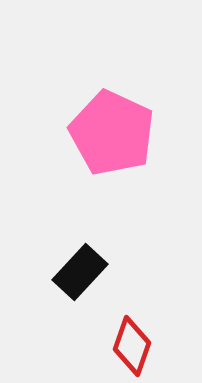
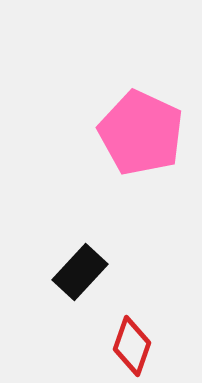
pink pentagon: moved 29 px right
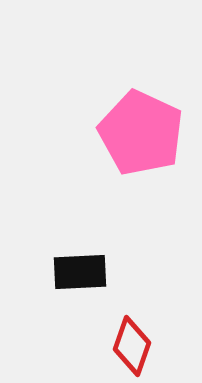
black rectangle: rotated 44 degrees clockwise
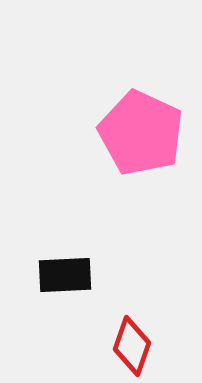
black rectangle: moved 15 px left, 3 px down
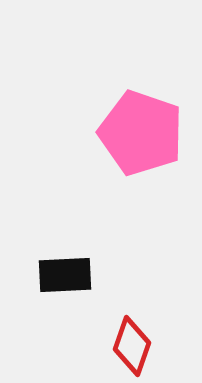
pink pentagon: rotated 6 degrees counterclockwise
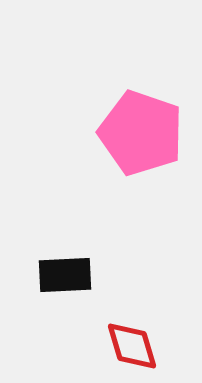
red diamond: rotated 36 degrees counterclockwise
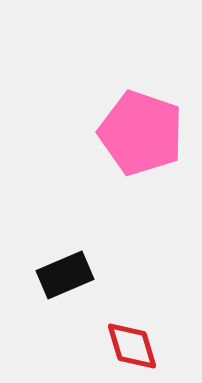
black rectangle: rotated 20 degrees counterclockwise
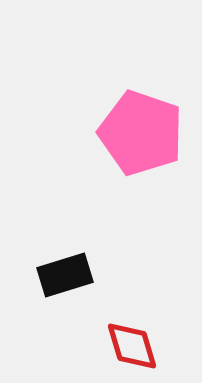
black rectangle: rotated 6 degrees clockwise
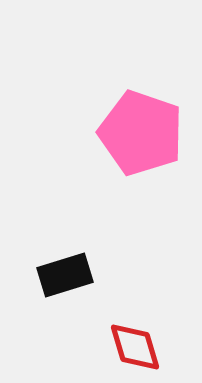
red diamond: moved 3 px right, 1 px down
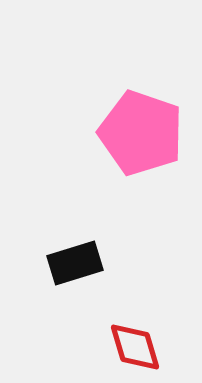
black rectangle: moved 10 px right, 12 px up
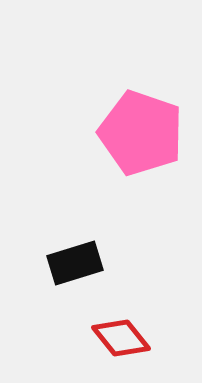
red diamond: moved 14 px left, 9 px up; rotated 22 degrees counterclockwise
